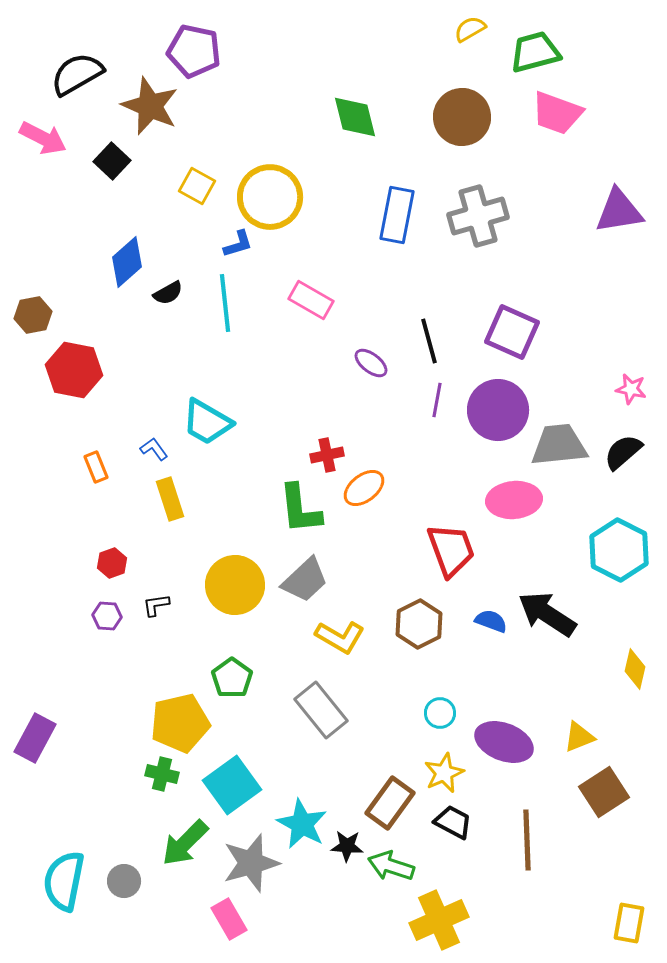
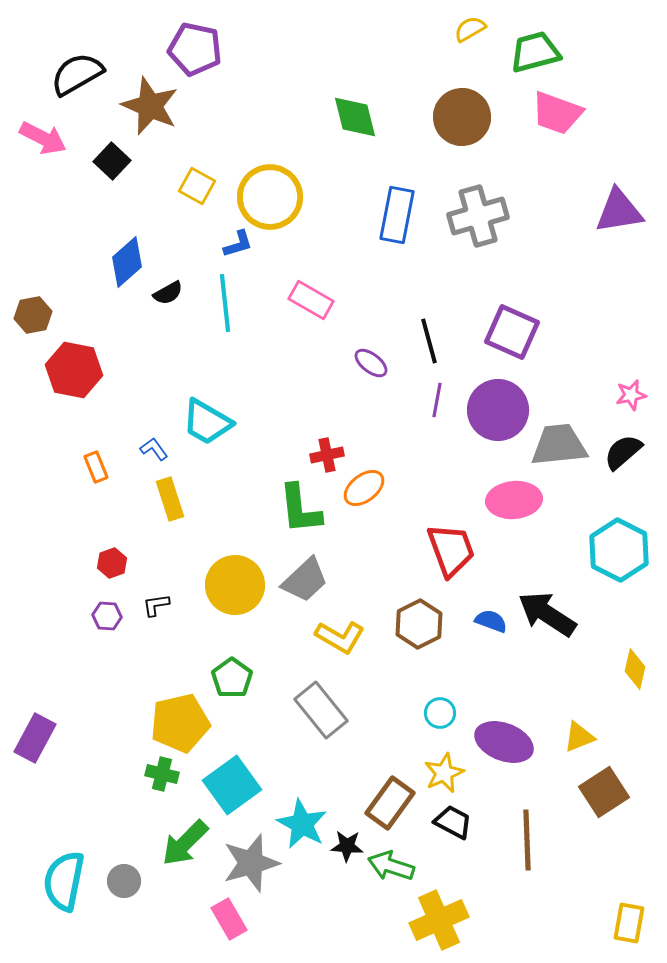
purple pentagon at (194, 51): moved 1 px right, 2 px up
pink star at (631, 389): moved 6 px down; rotated 24 degrees counterclockwise
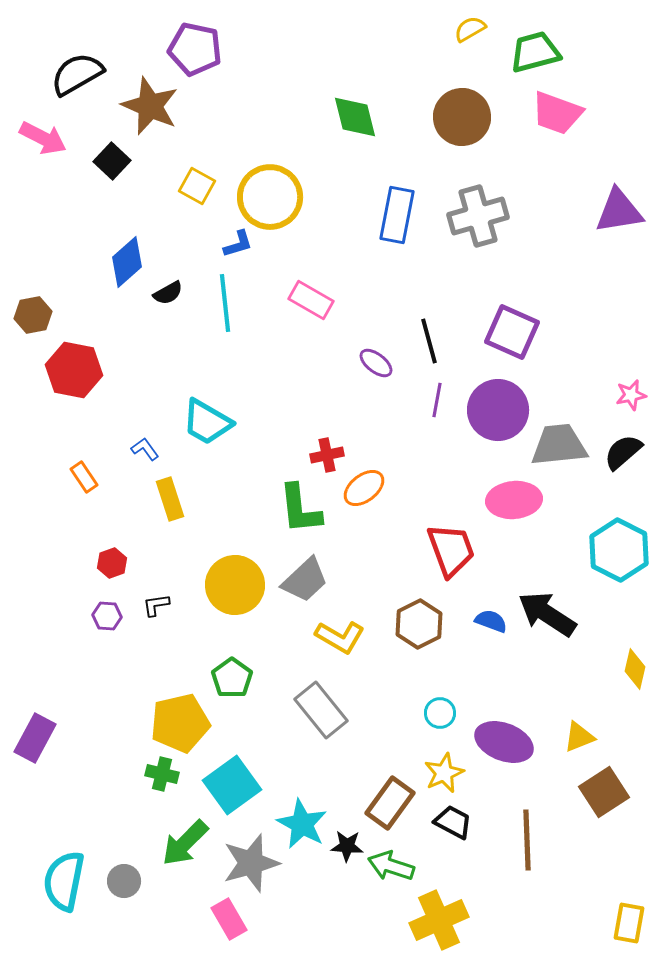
purple ellipse at (371, 363): moved 5 px right
blue L-shape at (154, 449): moved 9 px left
orange rectangle at (96, 467): moved 12 px left, 10 px down; rotated 12 degrees counterclockwise
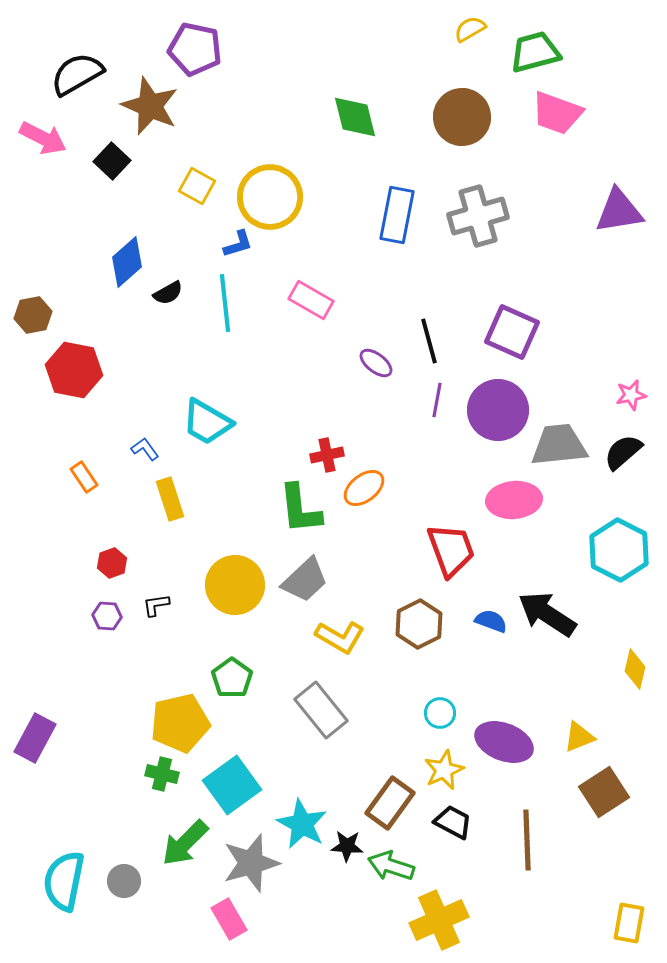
yellow star at (444, 773): moved 3 px up
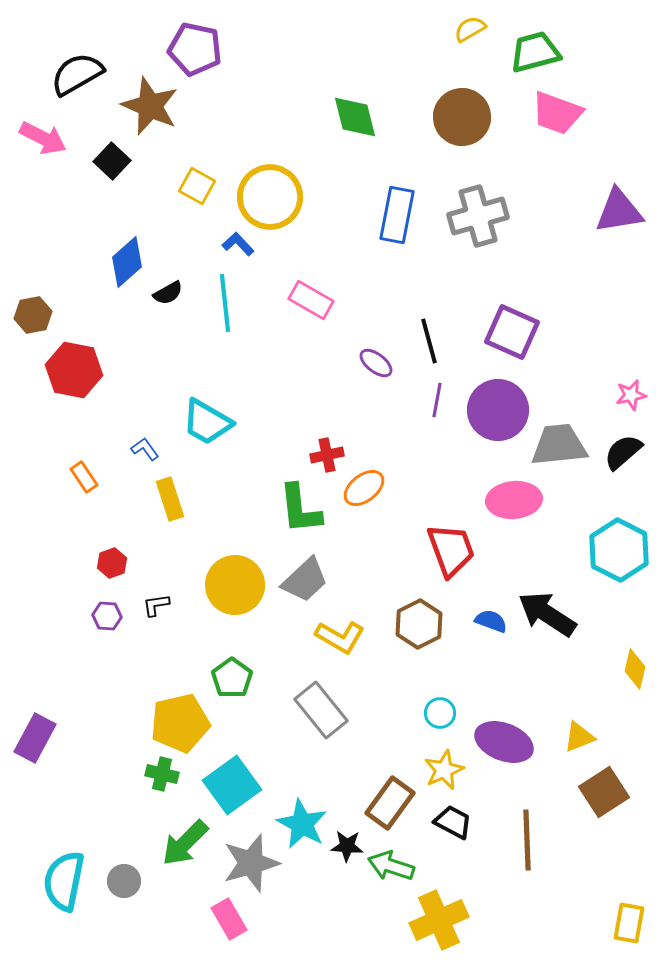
blue L-shape at (238, 244): rotated 116 degrees counterclockwise
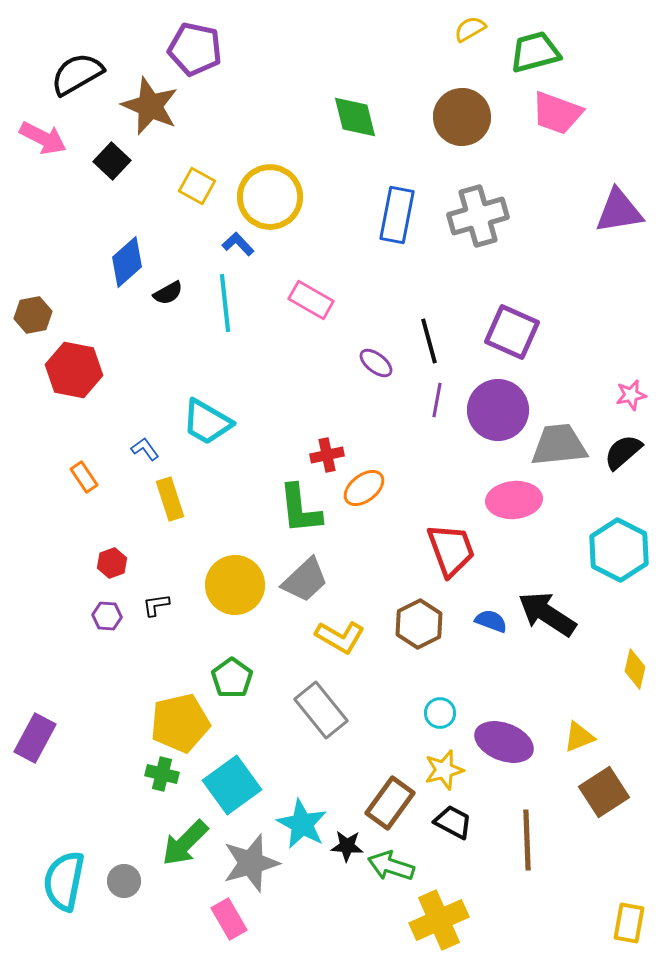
yellow star at (444, 770): rotated 9 degrees clockwise
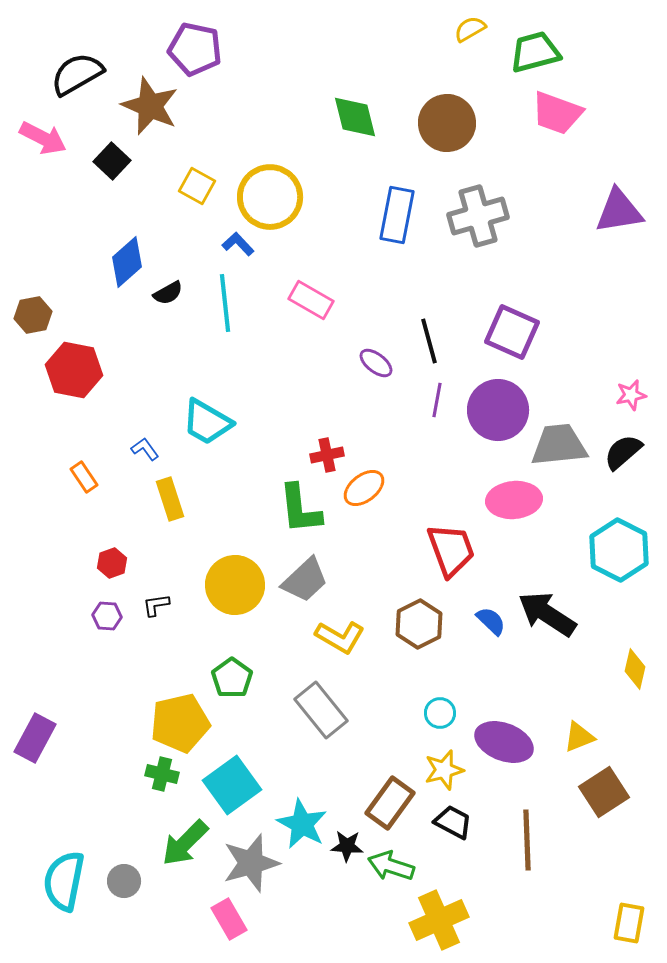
brown circle at (462, 117): moved 15 px left, 6 px down
blue semicircle at (491, 621): rotated 24 degrees clockwise
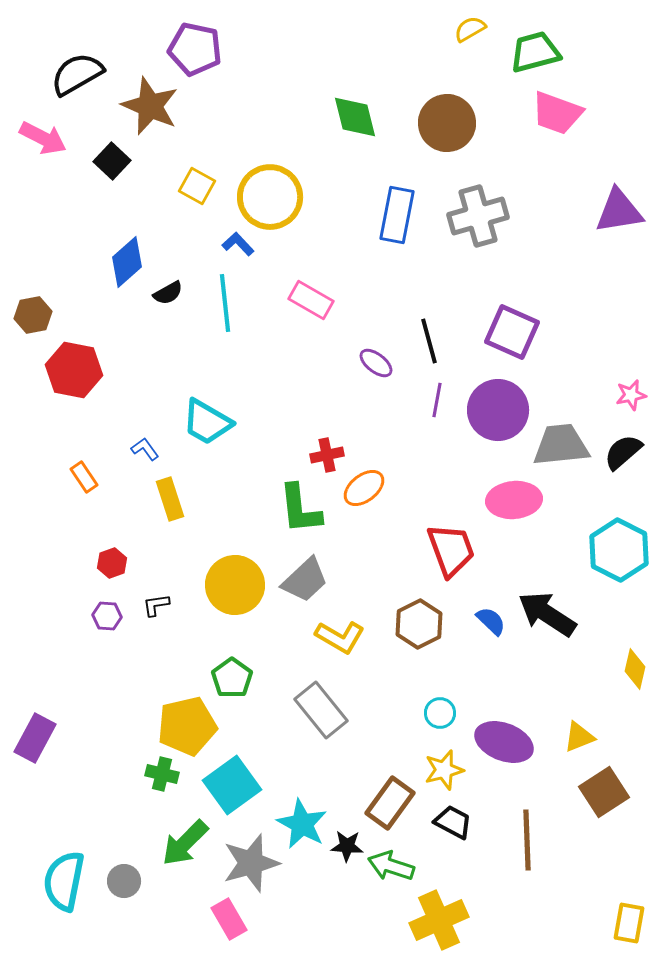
gray trapezoid at (559, 445): moved 2 px right
yellow pentagon at (180, 723): moved 7 px right, 3 px down
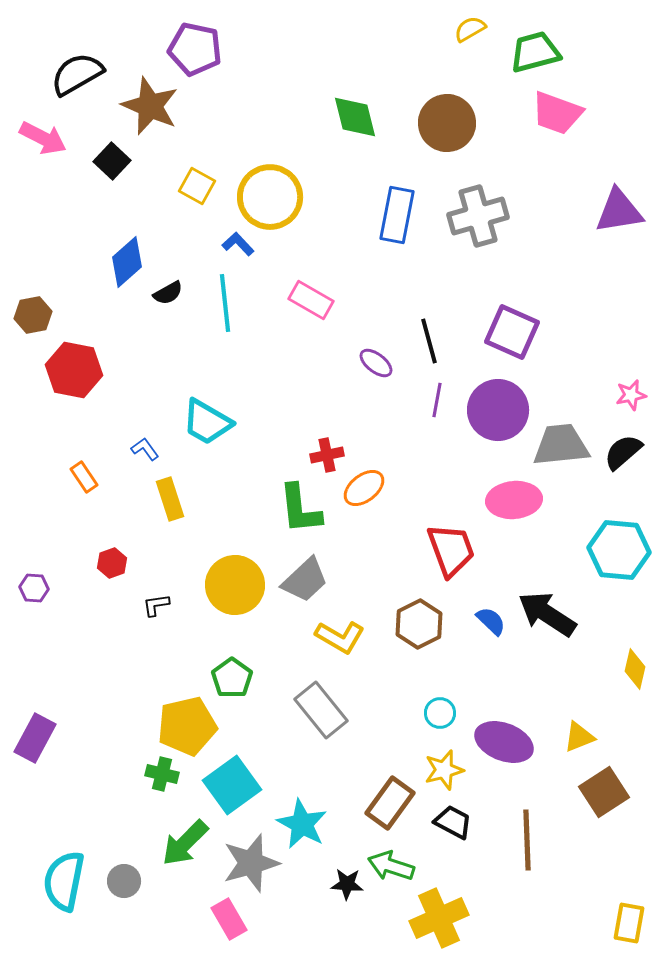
cyan hexagon at (619, 550): rotated 22 degrees counterclockwise
purple hexagon at (107, 616): moved 73 px left, 28 px up
black star at (347, 846): moved 38 px down
yellow cross at (439, 920): moved 2 px up
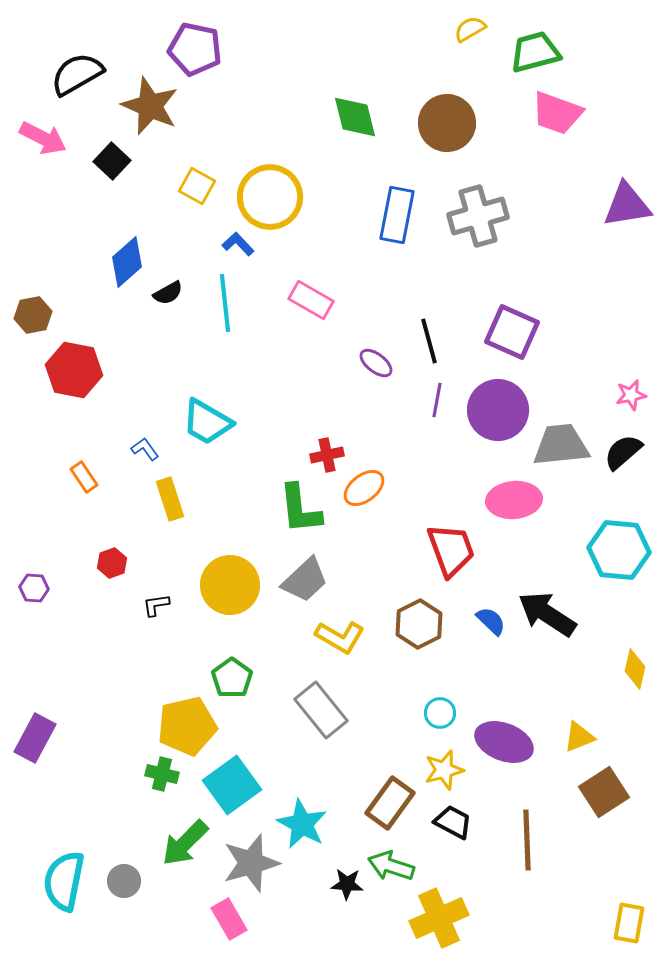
purple triangle at (619, 211): moved 8 px right, 6 px up
yellow circle at (235, 585): moved 5 px left
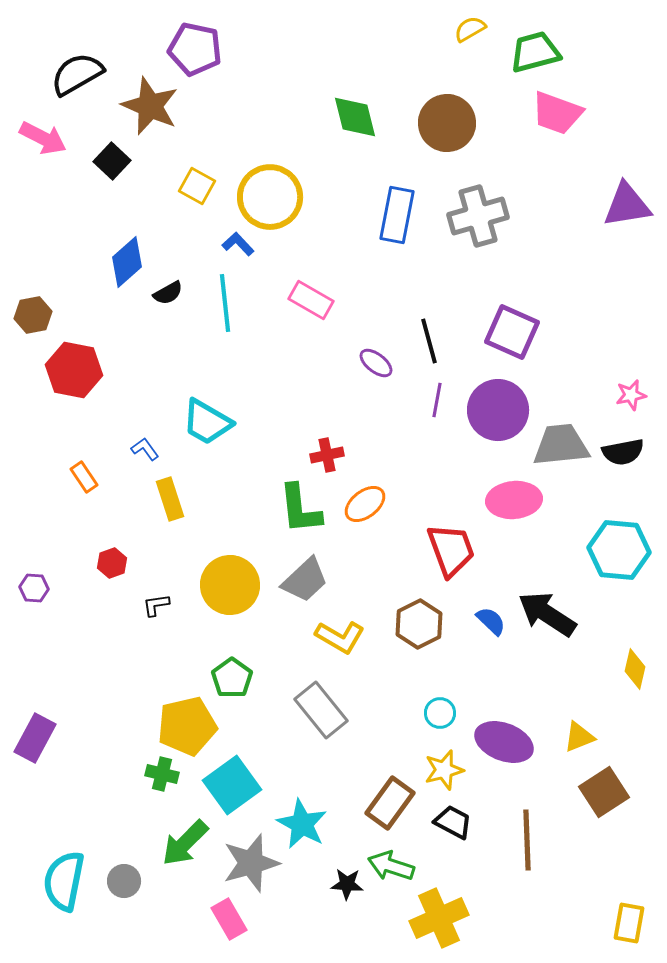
black semicircle at (623, 452): rotated 150 degrees counterclockwise
orange ellipse at (364, 488): moved 1 px right, 16 px down
